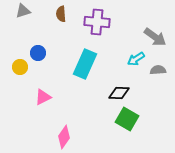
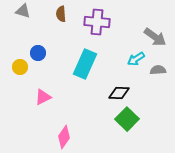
gray triangle: rotated 35 degrees clockwise
green square: rotated 15 degrees clockwise
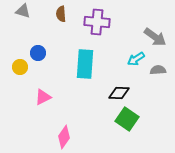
cyan rectangle: rotated 20 degrees counterclockwise
green square: rotated 10 degrees counterclockwise
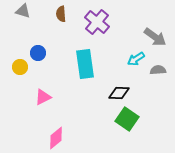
purple cross: rotated 35 degrees clockwise
cyan rectangle: rotated 12 degrees counterclockwise
pink diamond: moved 8 px left, 1 px down; rotated 15 degrees clockwise
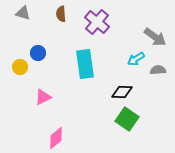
gray triangle: moved 2 px down
black diamond: moved 3 px right, 1 px up
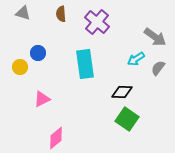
gray semicircle: moved 2 px up; rotated 49 degrees counterclockwise
pink triangle: moved 1 px left, 2 px down
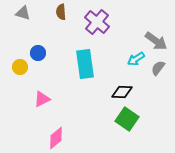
brown semicircle: moved 2 px up
gray arrow: moved 1 px right, 4 px down
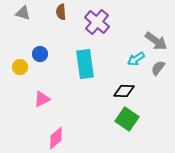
blue circle: moved 2 px right, 1 px down
black diamond: moved 2 px right, 1 px up
